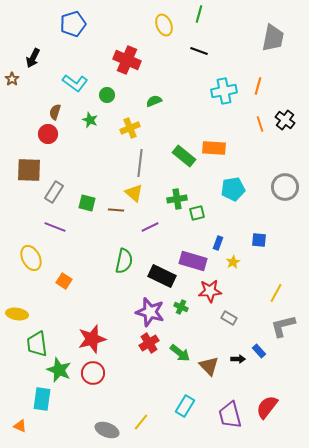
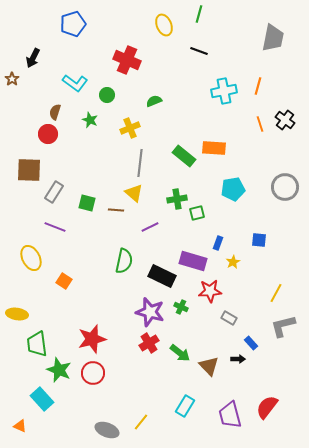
blue rectangle at (259, 351): moved 8 px left, 8 px up
cyan rectangle at (42, 399): rotated 50 degrees counterclockwise
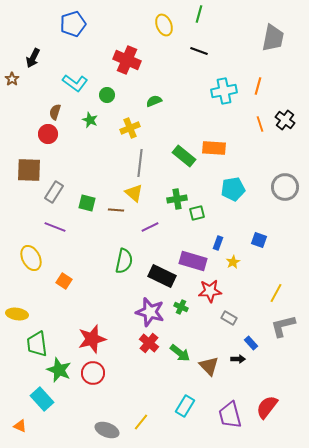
blue square at (259, 240): rotated 14 degrees clockwise
red cross at (149, 343): rotated 18 degrees counterclockwise
